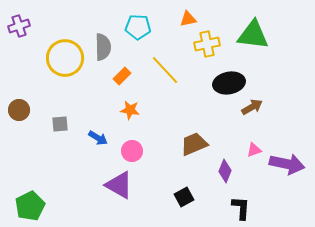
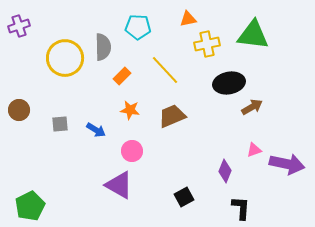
blue arrow: moved 2 px left, 8 px up
brown trapezoid: moved 22 px left, 28 px up
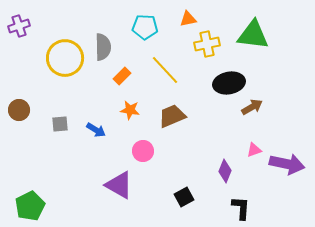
cyan pentagon: moved 7 px right
pink circle: moved 11 px right
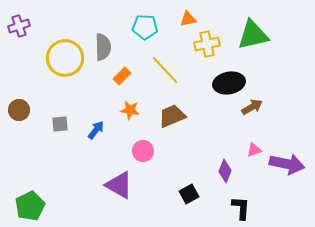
green triangle: rotated 20 degrees counterclockwise
blue arrow: rotated 84 degrees counterclockwise
black square: moved 5 px right, 3 px up
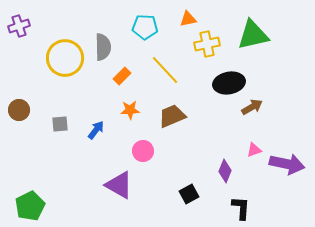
orange star: rotated 12 degrees counterclockwise
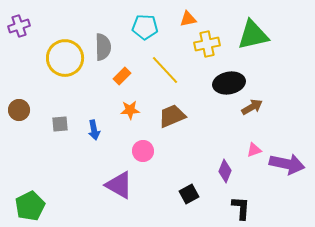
blue arrow: moved 2 px left; rotated 132 degrees clockwise
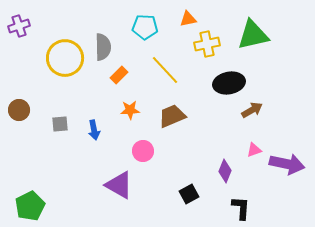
orange rectangle: moved 3 px left, 1 px up
brown arrow: moved 3 px down
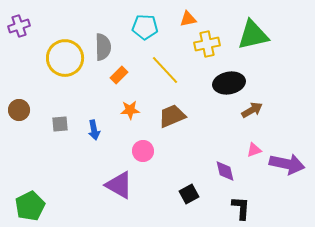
purple diamond: rotated 35 degrees counterclockwise
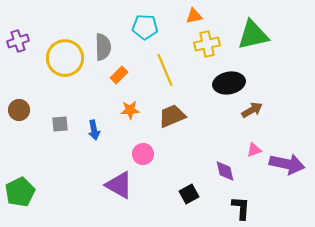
orange triangle: moved 6 px right, 3 px up
purple cross: moved 1 px left, 15 px down
yellow line: rotated 20 degrees clockwise
pink circle: moved 3 px down
green pentagon: moved 10 px left, 14 px up
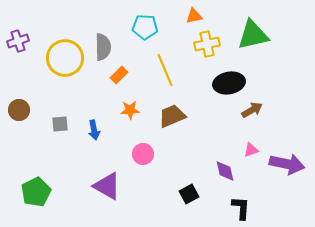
pink triangle: moved 3 px left
purple triangle: moved 12 px left, 1 px down
green pentagon: moved 16 px right
